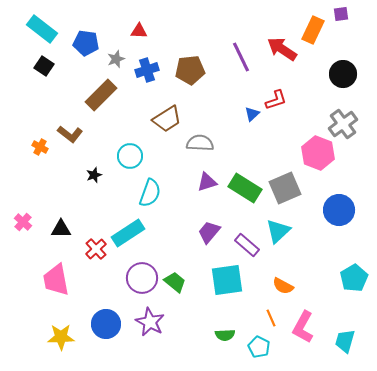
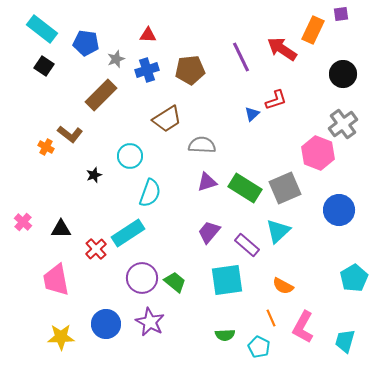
red triangle at (139, 31): moved 9 px right, 4 px down
gray semicircle at (200, 143): moved 2 px right, 2 px down
orange cross at (40, 147): moved 6 px right
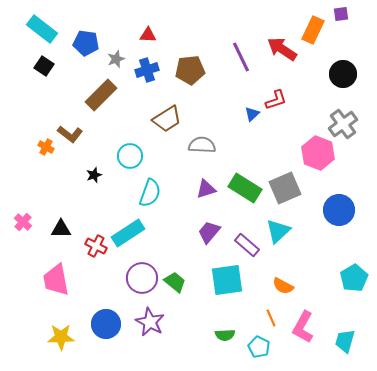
purple triangle at (207, 182): moved 1 px left, 7 px down
red cross at (96, 249): moved 3 px up; rotated 20 degrees counterclockwise
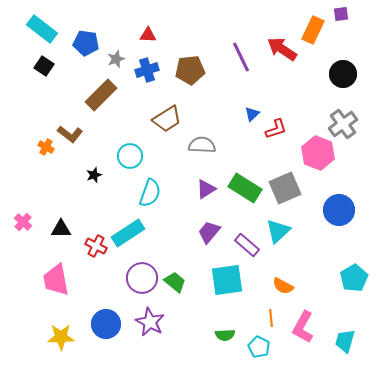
red L-shape at (276, 100): moved 29 px down
purple triangle at (206, 189): rotated 15 degrees counterclockwise
orange line at (271, 318): rotated 18 degrees clockwise
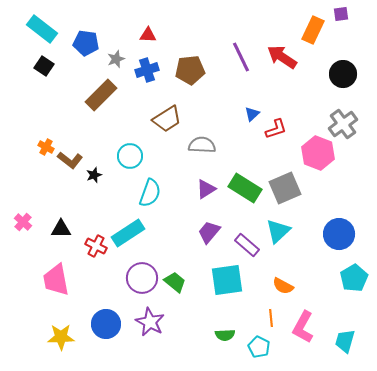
red arrow at (282, 49): moved 8 px down
brown L-shape at (70, 134): moved 26 px down
blue circle at (339, 210): moved 24 px down
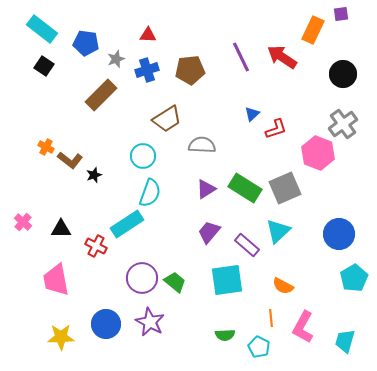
cyan circle at (130, 156): moved 13 px right
cyan rectangle at (128, 233): moved 1 px left, 9 px up
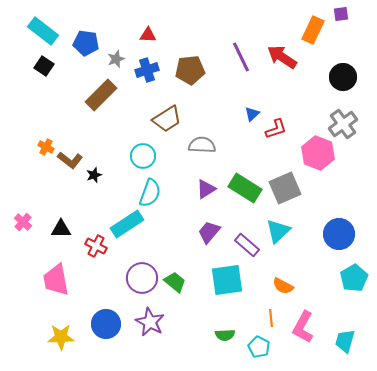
cyan rectangle at (42, 29): moved 1 px right, 2 px down
black circle at (343, 74): moved 3 px down
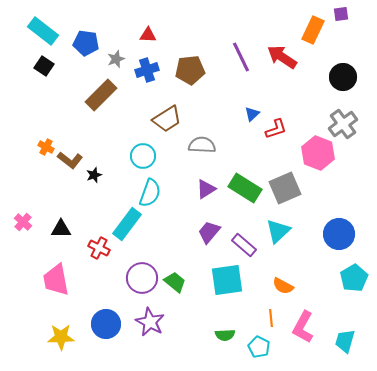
cyan rectangle at (127, 224): rotated 20 degrees counterclockwise
purple rectangle at (247, 245): moved 3 px left
red cross at (96, 246): moved 3 px right, 2 px down
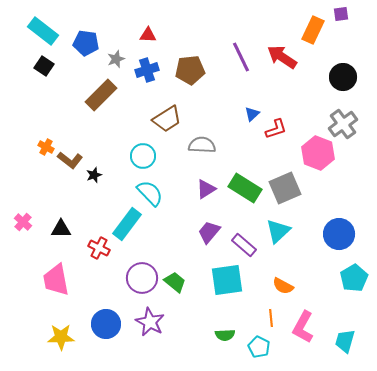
cyan semicircle at (150, 193): rotated 64 degrees counterclockwise
